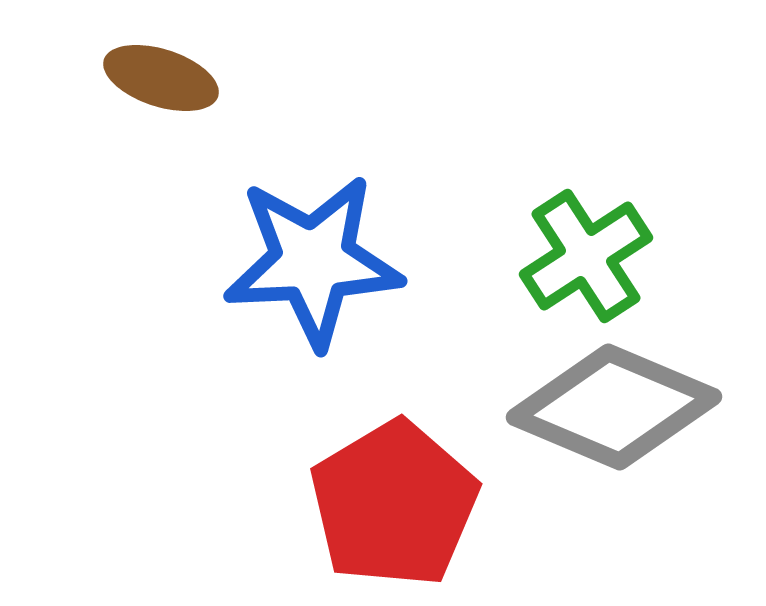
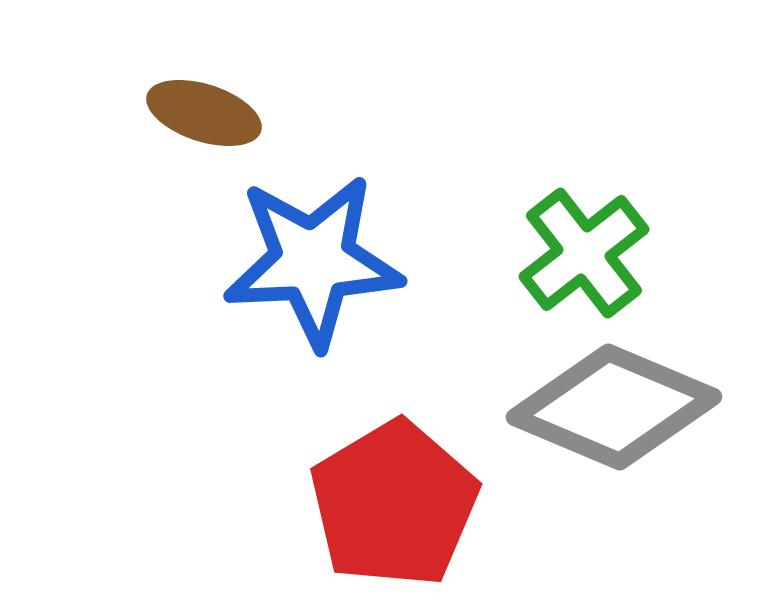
brown ellipse: moved 43 px right, 35 px down
green cross: moved 2 px left, 3 px up; rotated 5 degrees counterclockwise
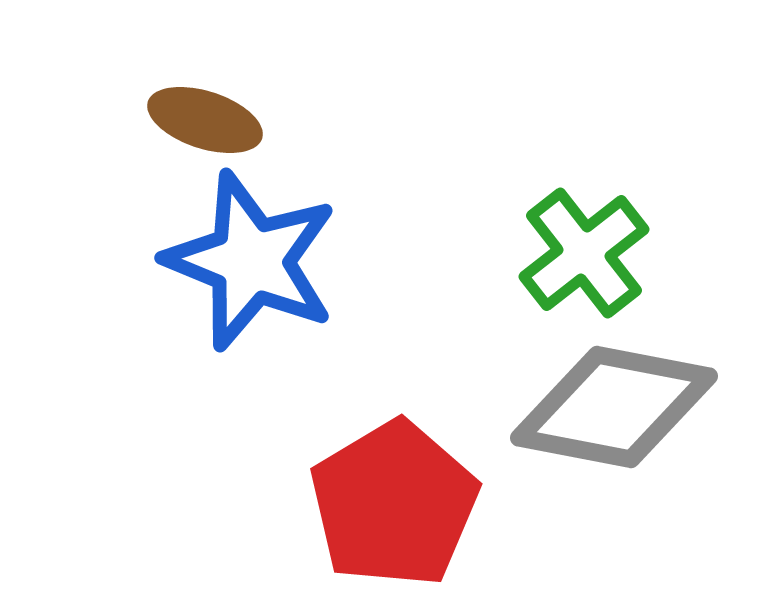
brown ellipse: moved 1 px right, 7 px down
blue star: moved 62 px left; rotated 25 degrees clockwise
gray diamond: rotated 12 degrees counterclockwise
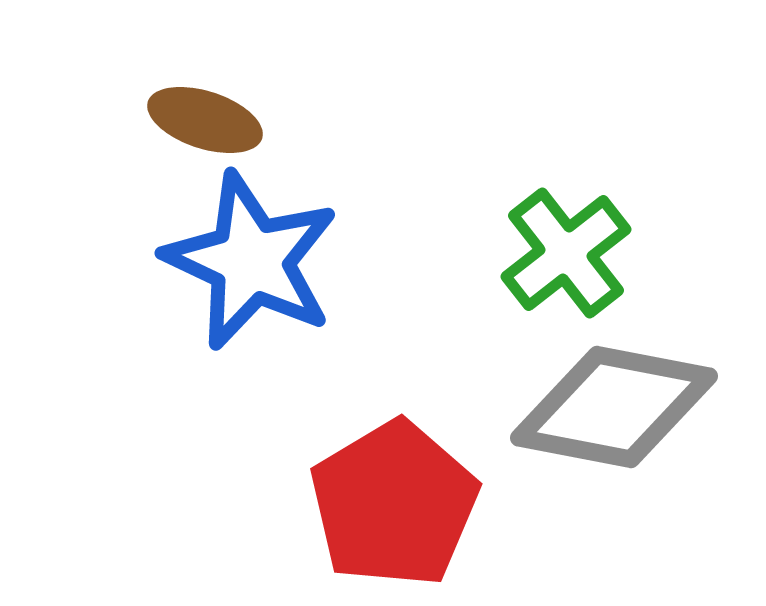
green cross: moved 18 px left
blue star: rotated 3 degrees clockwise
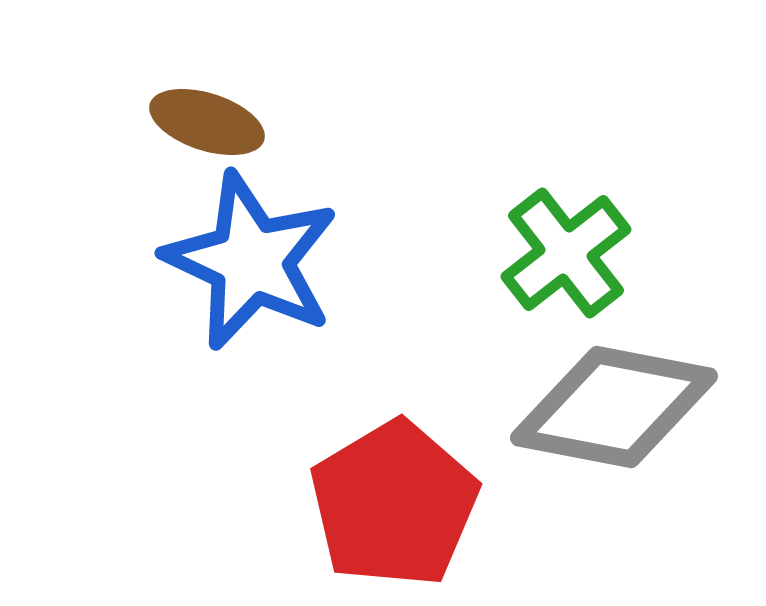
brown ellipse: moved 2 px right, 2 px down
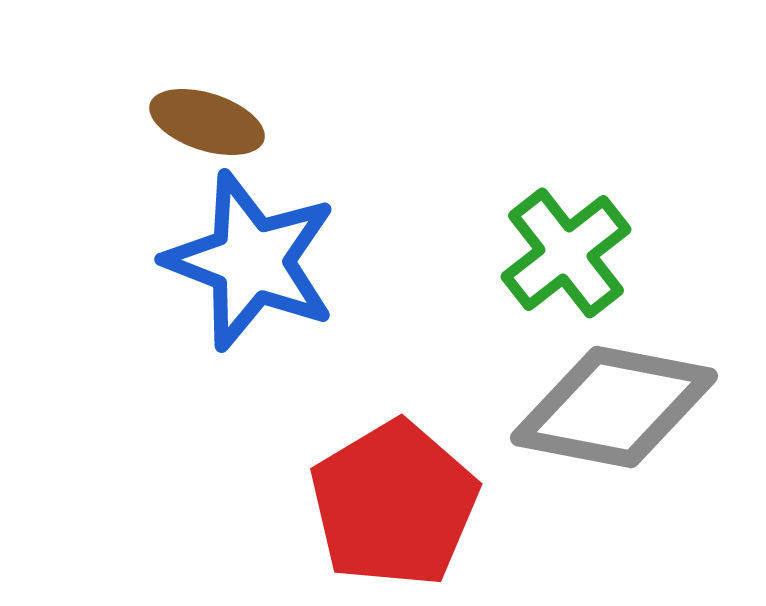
blue star: rotated 4 degrees counterclockwise
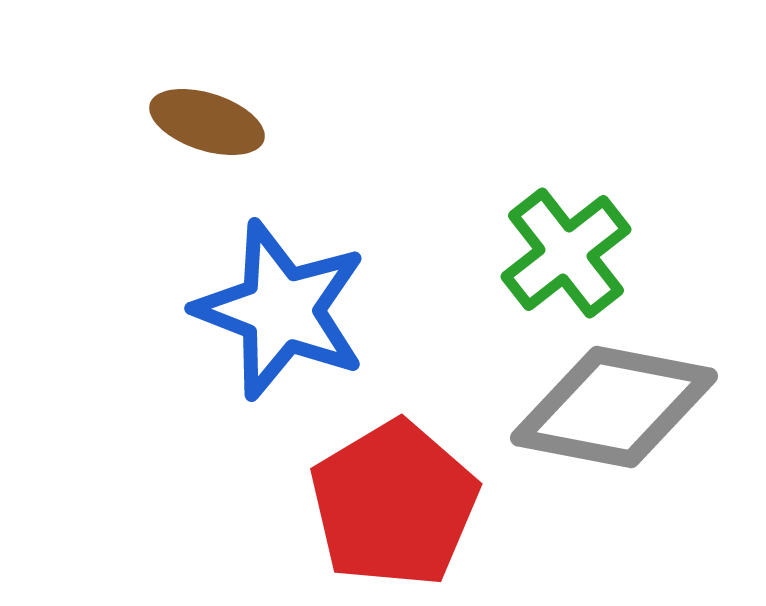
blue star: moved 30 px right, 49 px down
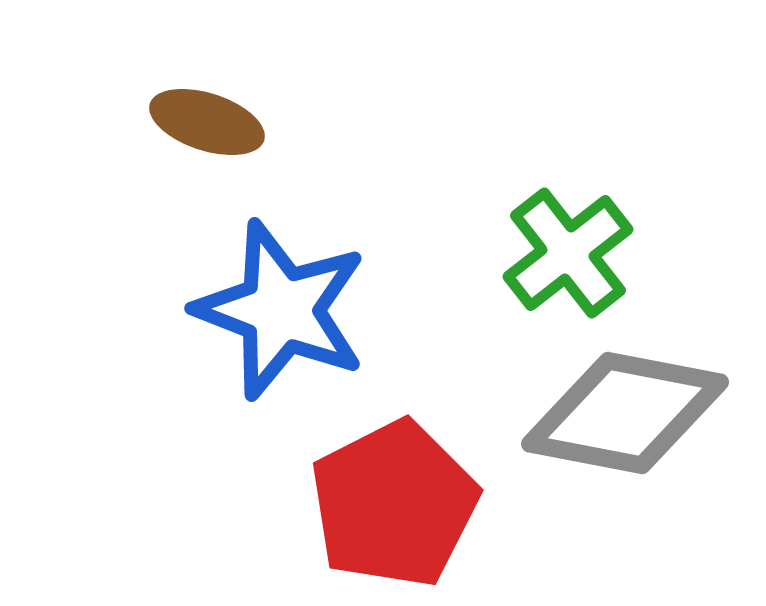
green cross: moved 2 px right
gray diamond: moved 11 px right, 6 px down
red pentagon: rotated 4 degrees clockwise
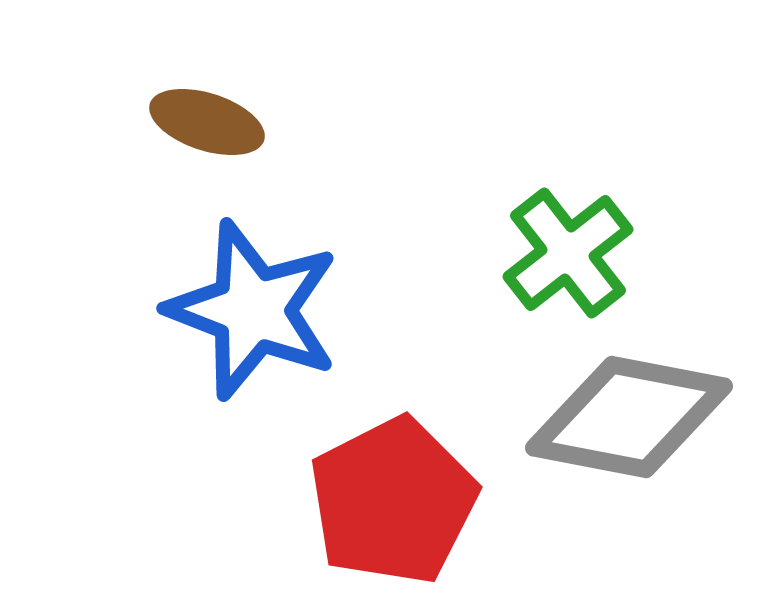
blue star: moved 28 px left
gray diamond: moved 4 px right, 4 px down
red pentagon: moved 1 px left, 3 px up
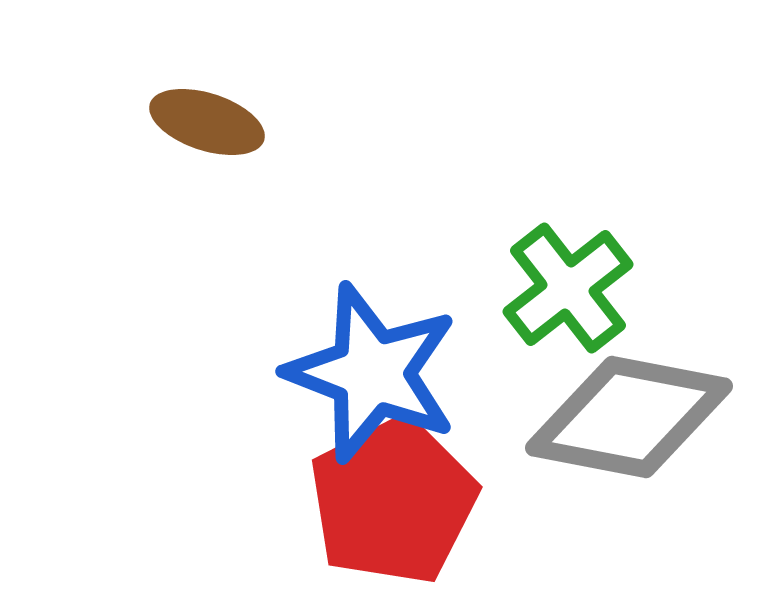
green cross: moved 35 px down
blue star: moved 119 px right, 63 px down
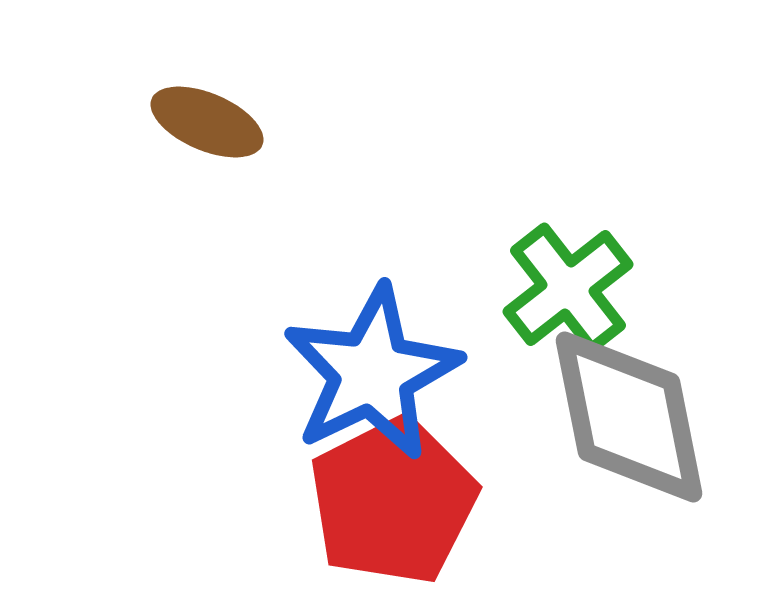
brown ellipse: rotated 5 degrees clockwise
blue star: rotated 25 degrees clockwise
gray diamond: rotated 68 degrees clockwise
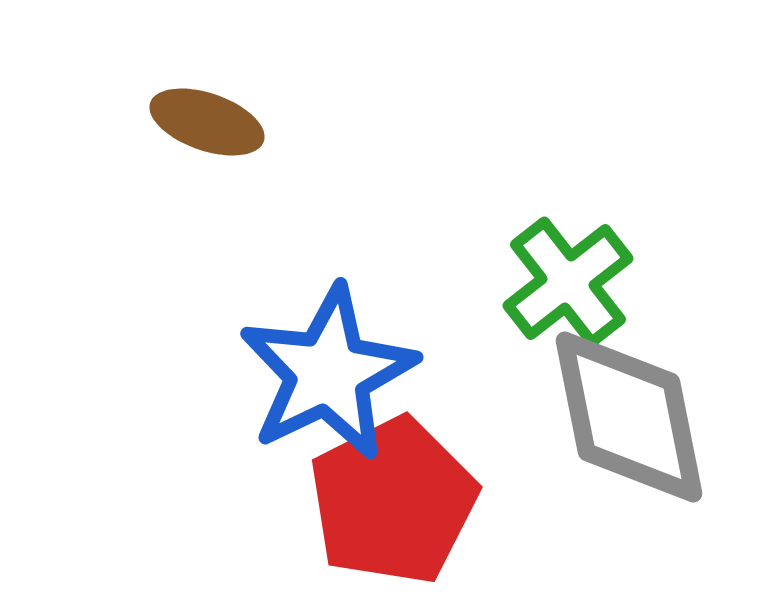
brown ellipse: rotated 4 degrees counterclockwise
green cross: moved 6 px up
blue star: moved 44 px left
